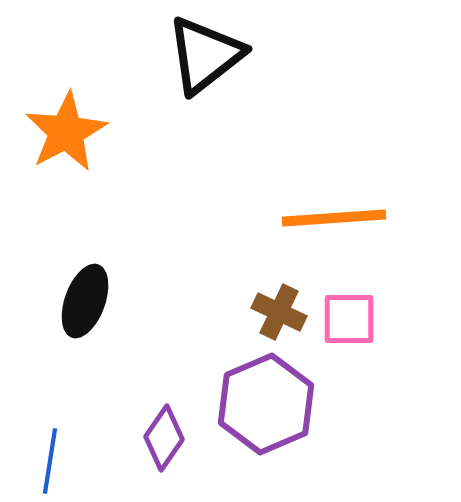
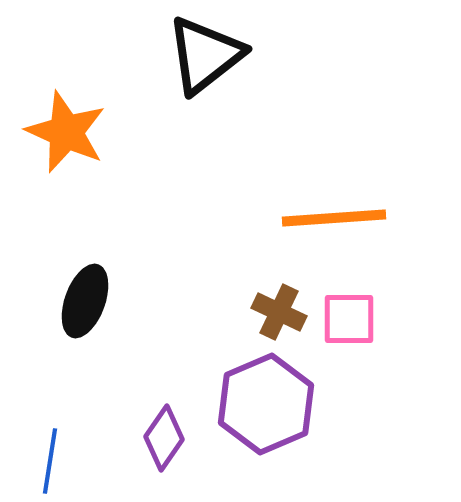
orange star: rotated 20 degrees counterclockwise
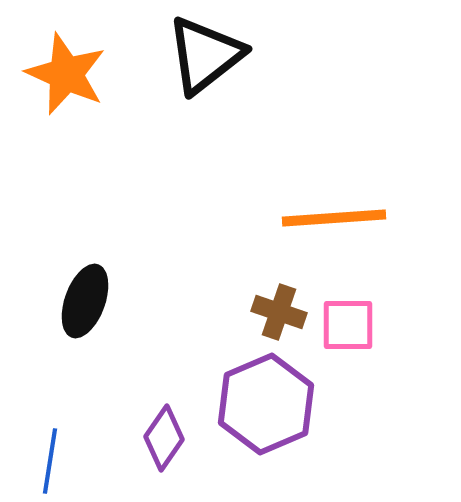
orange star: moved 58 px up
brown cross: rotated 6 degrees counterclockwise
pink square: moved 1 px left, 6 px down
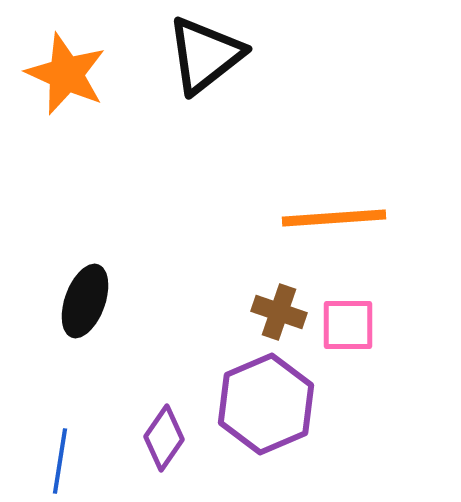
blue line: moved 10 px right
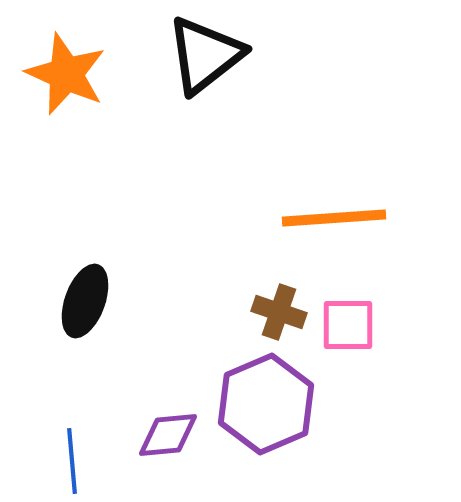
purple diamond: moved 4 px right, 3 px up; rotated 50 degrees clockwise
blue line: moved 12 px right; rotated 14 degrees counterclockwise
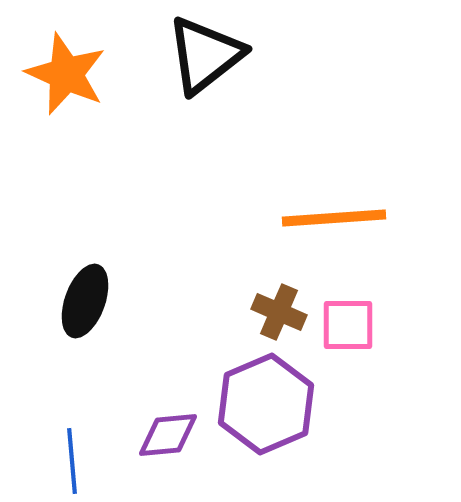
brown cross: rotated 4 degrees clockwise
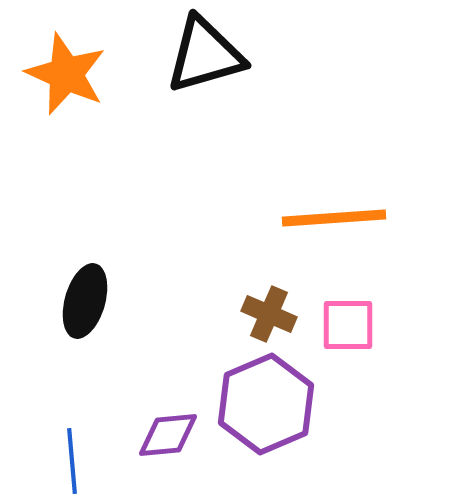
black triangle: rotated 22 degrees clockwise
black ellipse: rotated 4 degrees counterclockwise
brown cross: moved 10 px left, 2 px down
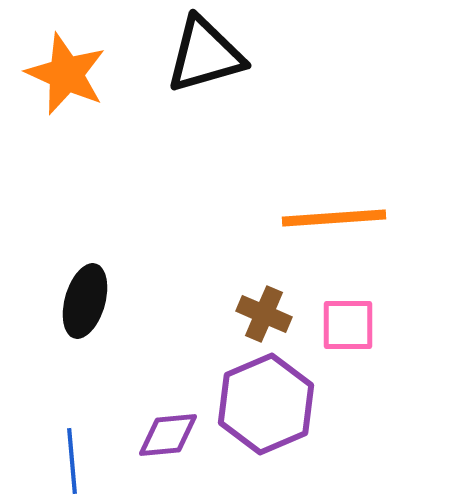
brown cross: moved 5 px left
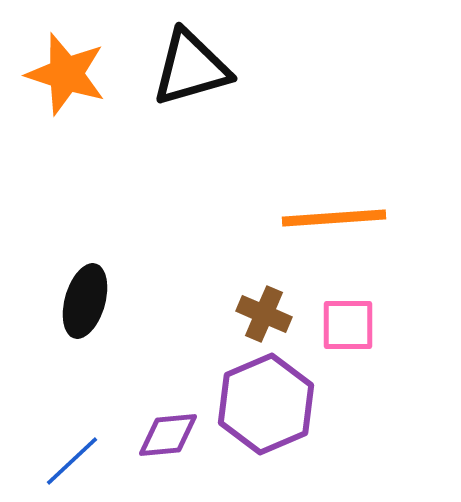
black triangle: moved 14 px left, 13 px down
orange star: rotated 6 degrees counterclockwise
blue line: rotated 52 degrees clockwise
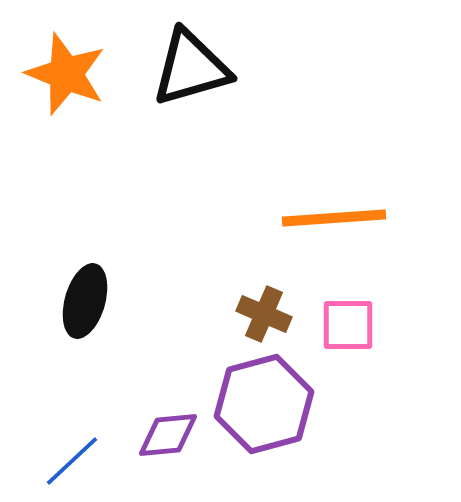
orange star: rotated 4 degrees clockwise
purple hexagon: moved 2 px left; rotated 8 degrees clockwise
